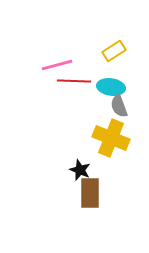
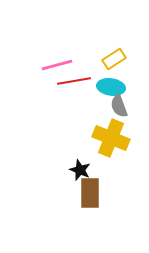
yellow rectangle: moved 8 px down
red line: rotated 12 degrees counterclockwise
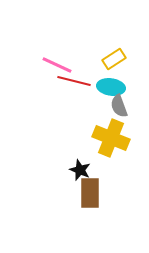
pink line: rotated 40 degrees clockwise
red line: rotated 24 degrees clockwise
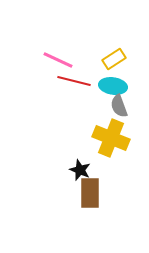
pink line: moved 1 px right, 5 px up
cyan ellipse: moved 2 px right, 1 px up
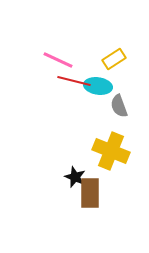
cyan ellipse: moved 15 px left
yellow cross: moved 13 px down
black star: moved 5 px left, 7 px down
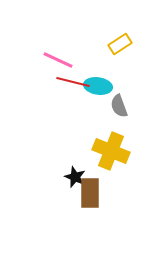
yellow rectangle: moved 6 px right, 15 px up
red line: moved 1 px left, 1 px down
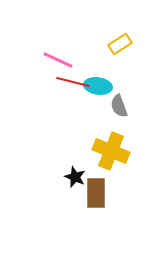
brown rectangle: moved 6 px right
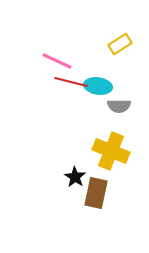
pink line: moved 1 px left, 1 px down
red line: moved 2 px left
gray semicircle: rotated 70 degrees counterclockwise
black star: rotated 10 degrees clockwise
brown rectangle: rotated 12 degrees clockwise
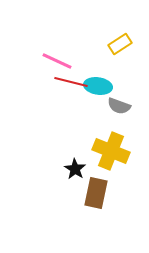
gray semicircle: rotated 20 degrees clockwise
black star: moved 8 px up
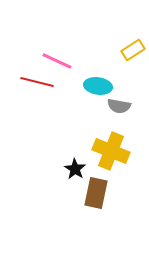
yellow rectangle: moved 13 px right, 6 px down
red line: moved 34 px left
gray semicircle: rotated 10 degrees counterclockwise
